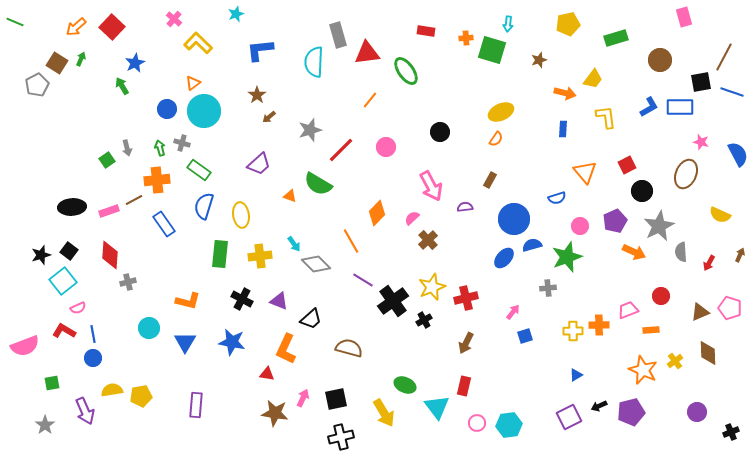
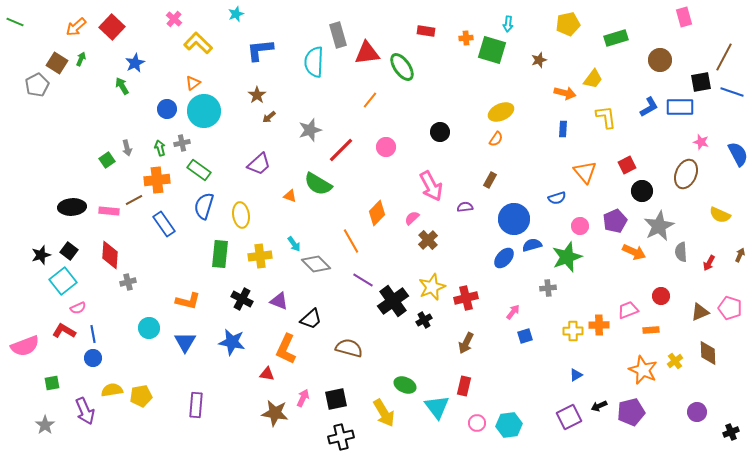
green ellipse at (406, 71): moved 4 px left, 4 px up
gray cross at (182, 143): rotated 28 degrees counterclockwise
pink rectangle at (109, 211): rotated 24 degrees clockwise
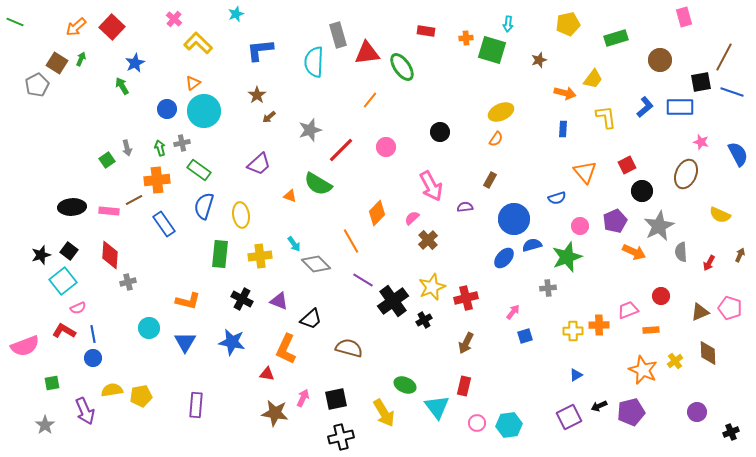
blue L-shape at (649, 107): moved 4 px left; rotated 10 degrees counterclockwise
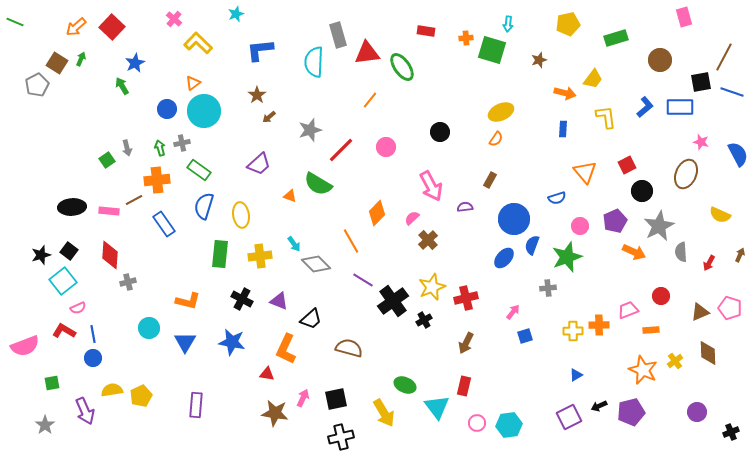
blue semicircle at (532, 245): rotated 54 degrees counterclockwise
yellow pentagon at (141, 396): rotated 15 degrees counterclockwise
